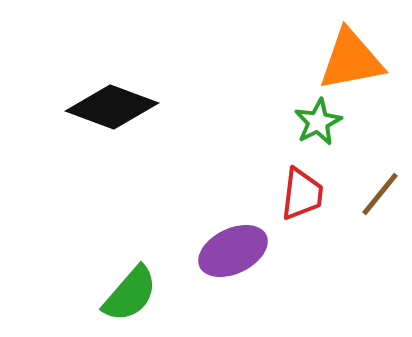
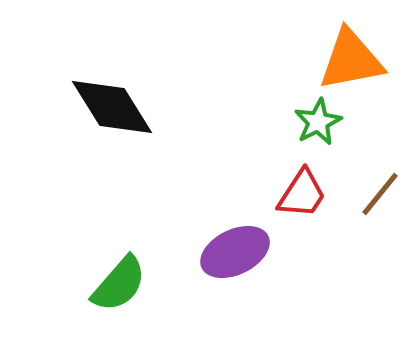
black diamond: rotated 38 degrees clockwise
red trapezoid: rotated 26 degrees clockwise
purple ellipse: moved 2 px right, 1 px down
green semicircle: moved 11 px left, 10 px up
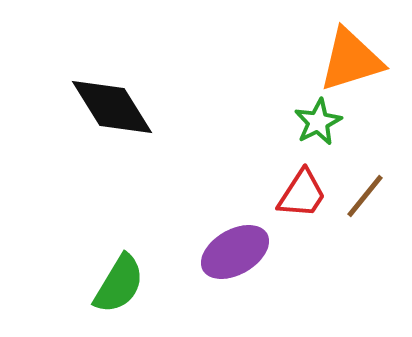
orange triangle: rotated 6 degrees counterclockwise
brown line: moved 15 px left, 2 px down
purple ellipse: rotated 4 degrees counterclockwise
green semicircle: rotated 10 degrees counterclockwise
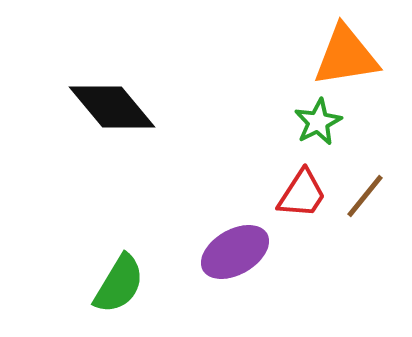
orange triangle: moved 5 px left, 4 px up; rotated 8 degrees clockwise
black diamond: rotated 8 degrees counterclockwise
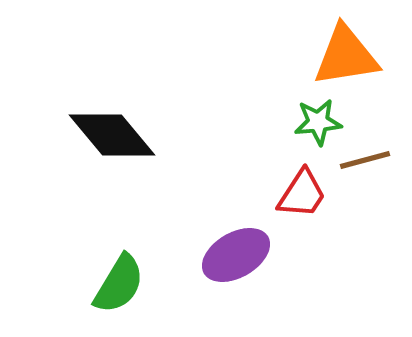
black diamond: moved 28 px down
green star: rotated 21 degrees clockwise
brown line: moved 36 px up; rotated 36 degrees clockwise
purple ellipse: moved 1 px right, 3 px down
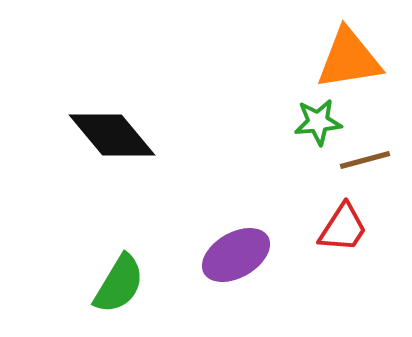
orange triangle: moved 3 px right, 3 px down
red trapezoid: moved 41 px right, 34 px down
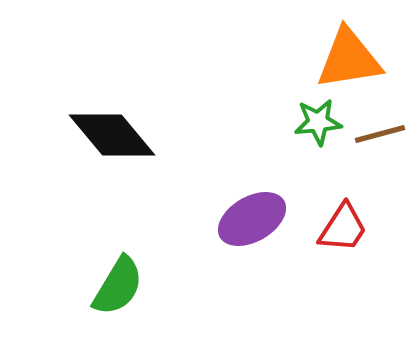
brown line: moved 15 px right, 26 px up
purple ellipse: moved 16 px right, 36 px up
green semicircle: moved 1 px left, 2 px down
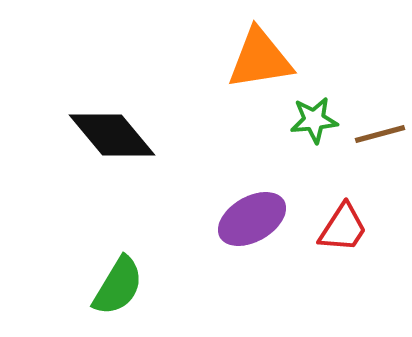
orange triangle: moved 89 px left
green star: moved 4 px left, 2 px up
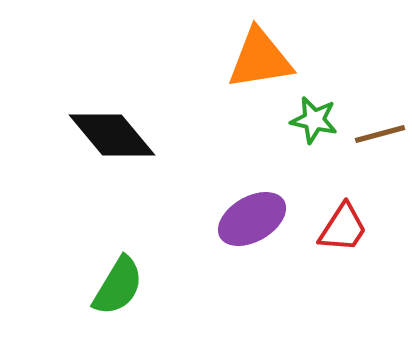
green star: rotated 18 degrees clockwise
